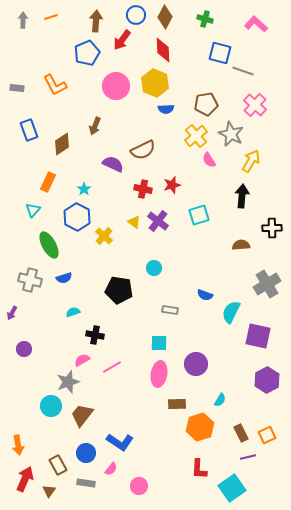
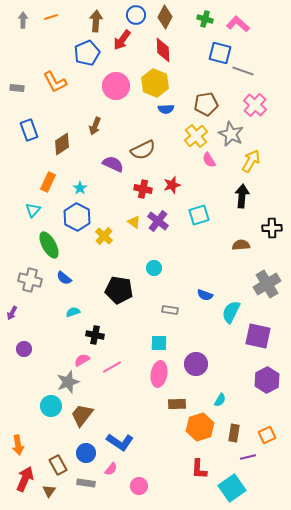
pink L-shape at (256, 24): moved 18 px left
orange L-shape at (55, 85): moved 3 px up
cyan star at (84, 189): moved 4 px left, 1 px up
blue semicircle at (64, 278): rotated 56 degrees clockwise
brown rectangle at (241, 433): moved 7 px left; rotated 36 degrees clockwise
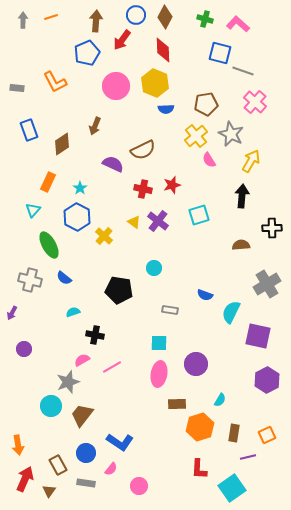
pink cross at (255, 105): moved 3 px up
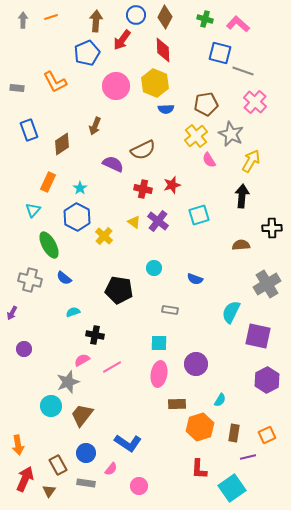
blue semicircle at (205, 295): moved 10 px left, 16 px up
blue L-shape at (120, 442): moved 8 px right, 1 px down
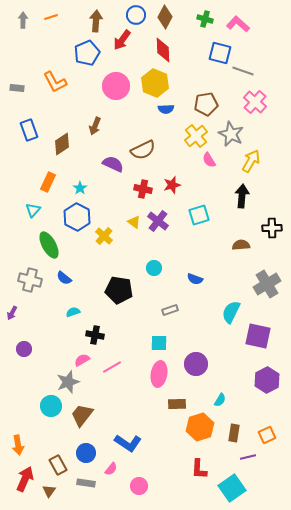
gray rectangle at (170, 310): rotated 28 degrees counterclockwise
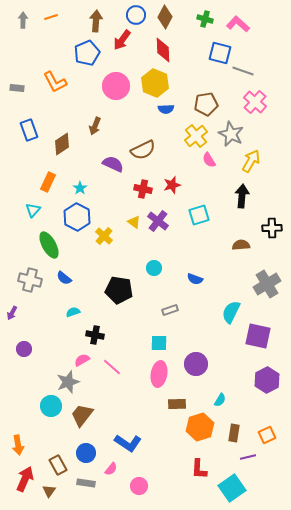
pink line at (112, 367): rotated 72 degrees clockwise
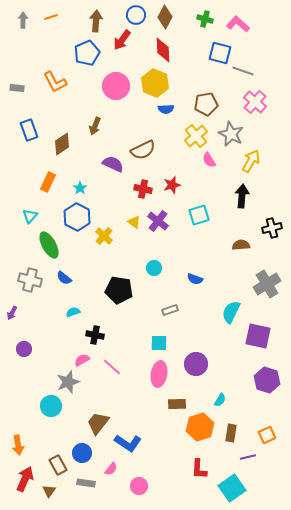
cyan triangle at (33, 210): moved 3 px left, 6 px down
black cross at (272, 228): rotated 12 degrees counterclockwise
purple hexagon at (267, 380): rotated 15 degrees counterclockwise
brown trapezoid at (82, 415): moved 16 px right, 8 px down
brown rectangle at (234, 433): moved 3 px left
blue circle at (86, 453): moved 4 px left
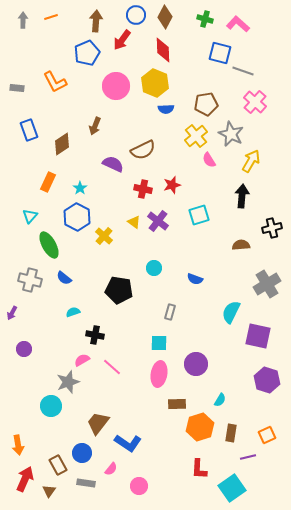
gray rectangle at (170, 310): moved 2 px down; rotated 56 degrees counterclockwise
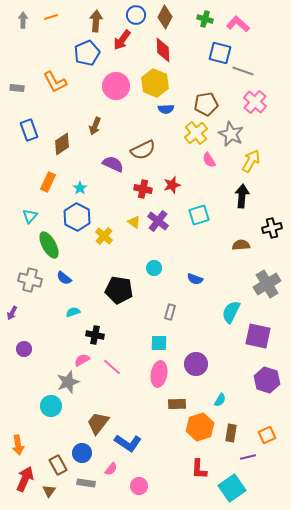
yellow cross at (196, 136): moved 3 px up
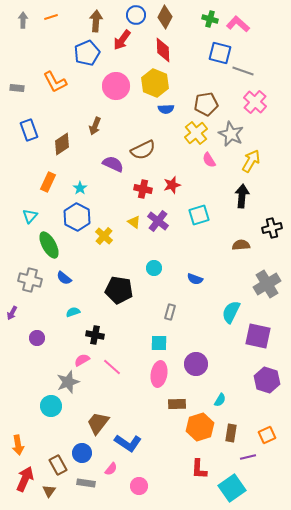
green cross at (205, 19): moved 5 px right
purple circle at (24, 349): moved 13 px right, 11 px up
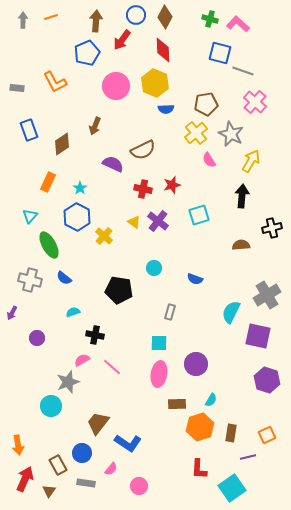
gray cross at (267, 284): moved 11 px down
cyan semicircle at (220, 400): moved 9 px left
